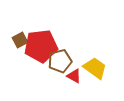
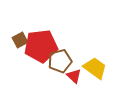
red triangle: rotated 14 degrees clockwise
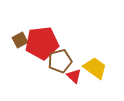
red pentagon: moved 1 px right, 3 px up
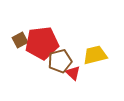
yellow trapezoid: moved 13 px up; rotated 50 degrees counterclockwise
red triangle: moved 1 px left, 3 px up
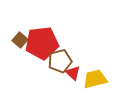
brown square: rotated 21 degrees counterclockwise
yellow trapezoid: moved 24 px down
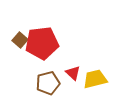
brown pentagon: moved 12 px left, 22 px down
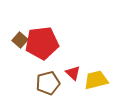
yellow trapezoid: moved 1 px right, 1 px down
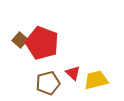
red pentagon: rotated 28 degrees clockwise
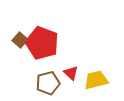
red triangle: moved 2 px left
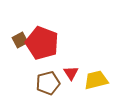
brown square: rotated 21 degrees clockwise
red triangle: rotated 14 degrees clockwise
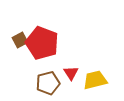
yellow trapezoid: moved 1 px left
